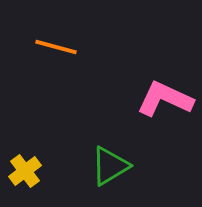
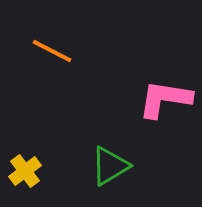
orange line: moved 4 px left, 4 px down; rotated 12 degrees clockwise
pink L-shape: rotated 16 degrees counterclockwise
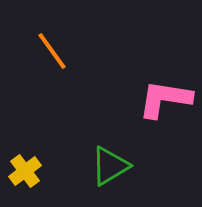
orange line: rotated 27 degrees clockwise
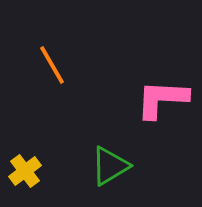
orange line: moved 14 px down; rotated 6 degrees clockwise
pink L-shape: moved 3 px left; rotated 6 degrees counterclockwise
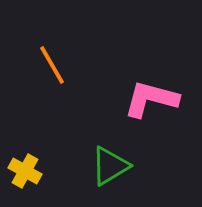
pink L-shape: moved 11 px left; rotated 12 degrees clockwise
yellow cross: rotated 24 degrees counterclockwise
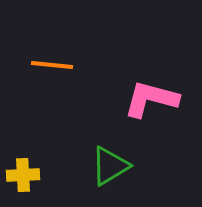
orange line: rotated 54 degrees counterclockwise
yellow cross: moved 2 px left, 4 px down; rotated 32 degrees counterclockwise
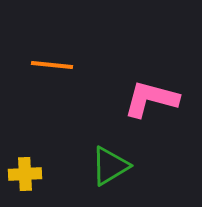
yellow cross: moved 2 px right, 1 px up
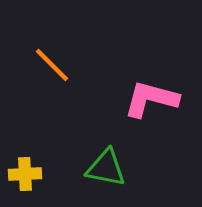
orange line: rotated 39 degrees clockwise
green triangle: moved 4 px left, 2 px down; rotated 42 degrees clockwise
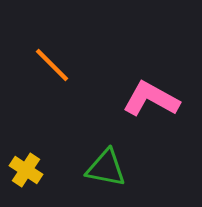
pink L-shape: rotated 14 degrees clockwise
yellow cross: moved 1 px right, 4 px up; rotated 36 degrees clockwise
